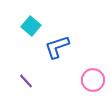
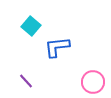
blue L-shape: rotated 12 degrees clockwise
pink circle: moved 2 px down
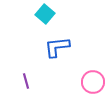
cyan square: moved 14 px right, 12 px up
purple line: rotated 28 degrees clockwise
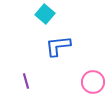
blue L-shape: moved 1 px right, 1 px up
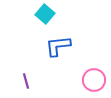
pink circle: moved 1 px right, 2 px up
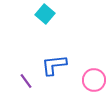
blue L-shape: moved 4 px left, 19 px down
purple line: rotated 21 degrees counterclockwise
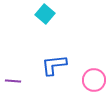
purple line: moved 13 px left; rotated 49 degrees counterclockwise
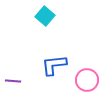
cyan square: moved 2 px down
pink circle: moved 7 px left
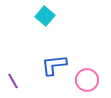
purple line: rotated 56 degrees clockwise
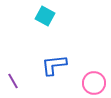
cyan square: rotated 12 degrees counterclockwise
pink circle: moved 7 px right, 3 px down
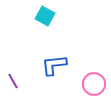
pink circle: moved 1 px down
